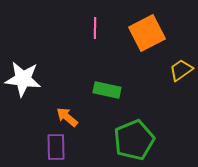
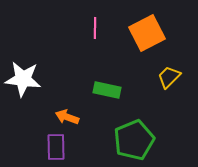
yellow trapezoid: moved 12 px left, 7 px down; rotated 10 degrees counterclockwise
orange arrow: rotated 20 degrees counterclockwise
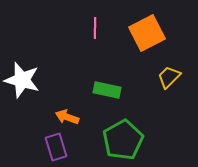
white star: moved 1 px left, 1 px down; rotated 9 degrees clockwise
green pentagon: moved 11 px left; rotated 6 degrees counterclockwise
purple rectangle: rotated 16 degrees counterclockwise
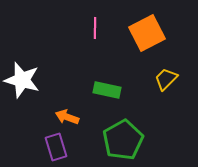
yellow trapezoid: moved 3 px left, 2 px down
